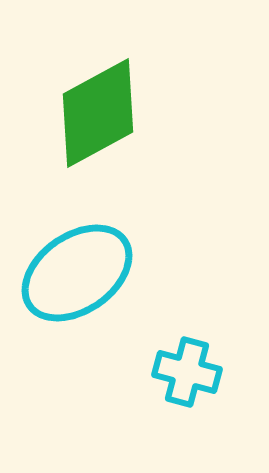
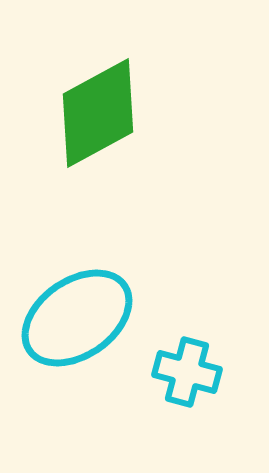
cyan ellipse: moved 45 px down
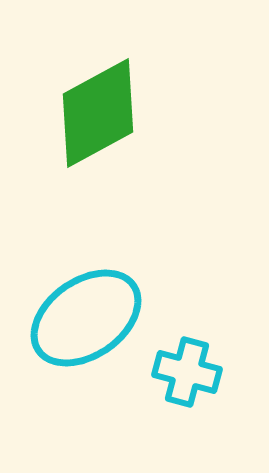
cyan ellipse: moved 9 px right
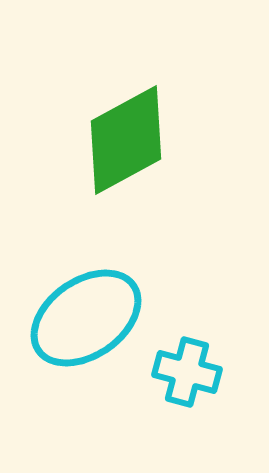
green diamond: moved 28 px right, 27 px down
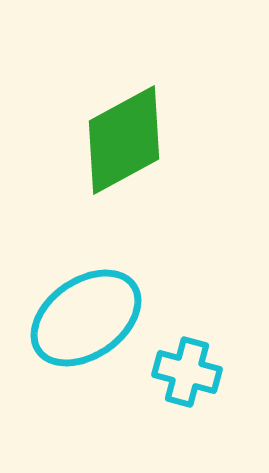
green diamond: moved 2 px left
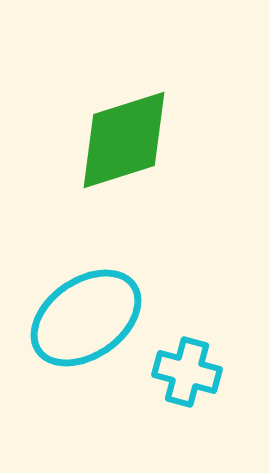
green diamond: rotated 11 degrees clockwise
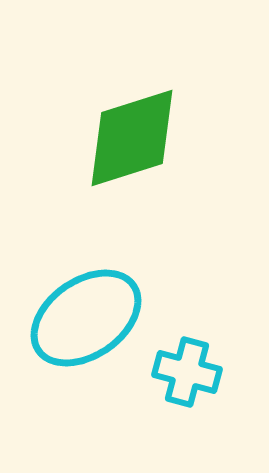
green diamond: moved 8 px right, 2 px up
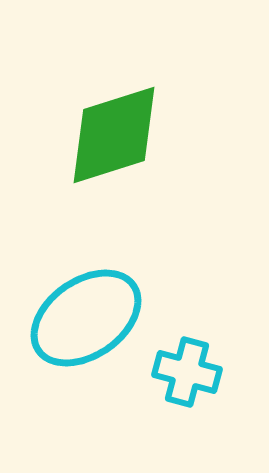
green diamond: moved 18 px left, 3 px up
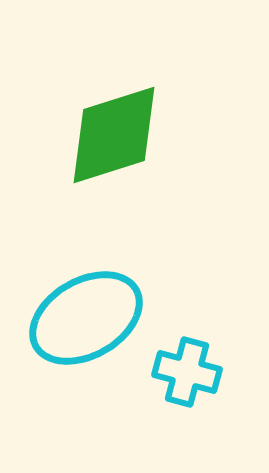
cyan ellipse: rotated 5 degrees clockwise
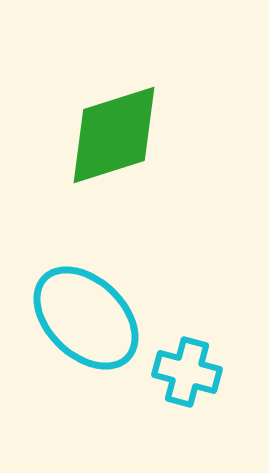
cyan ellipse: rotated 74 degrees clockwise
